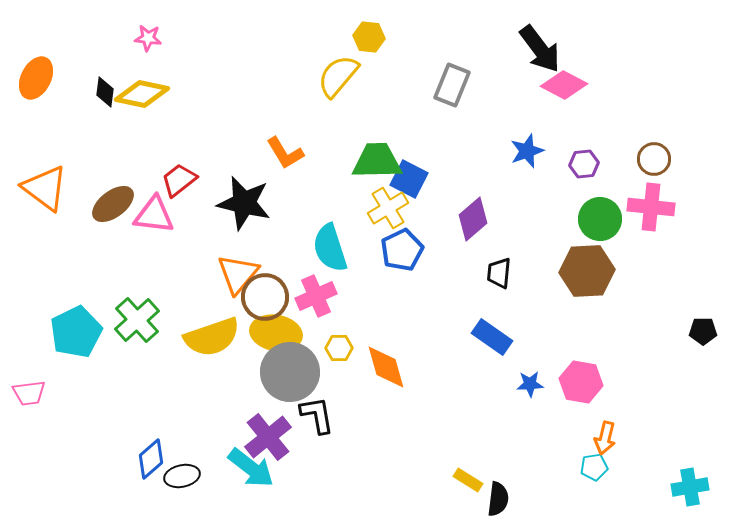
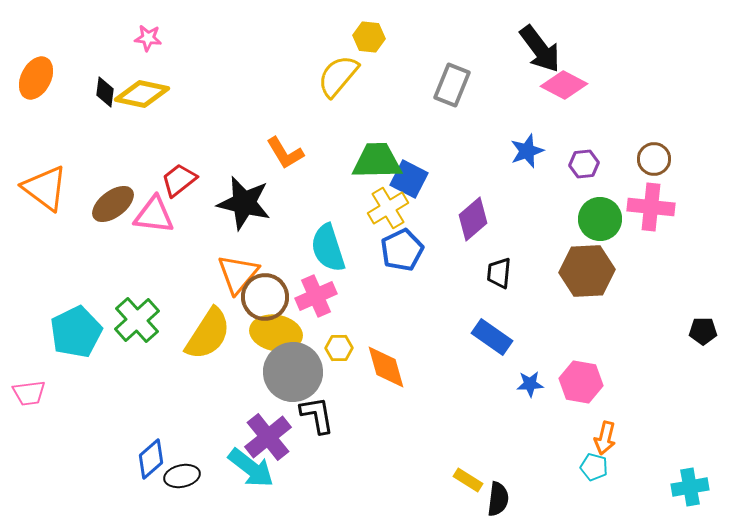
cyan semicircle at (330, 248): moved 2 px left
yellow semicircle at (212, 337): moved 4 px left, 3 px up; rotated 38 degrees counterclockwise
gray circle at (290, 372): moved 3 px right
cyan pentagon at (594, 467): rotated 24 degrees clockwise
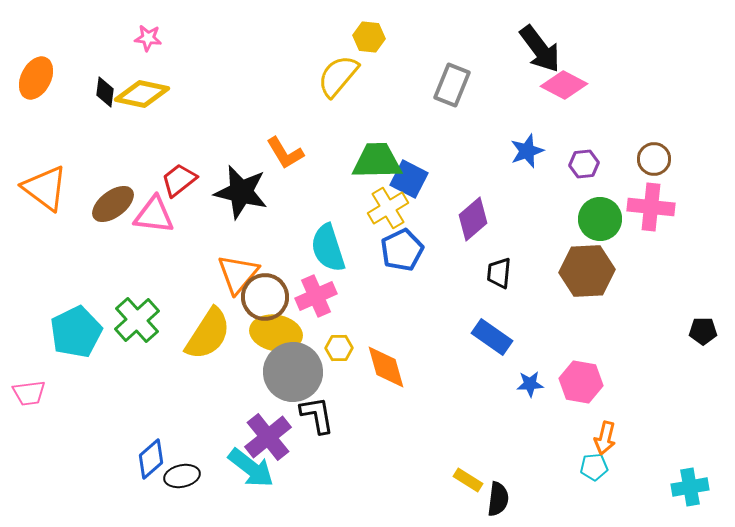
black star at (244, 203): moved 3 px left, 11 px up
cyan pentagon at (594, 467): rotated 20 degrees counterclockwise
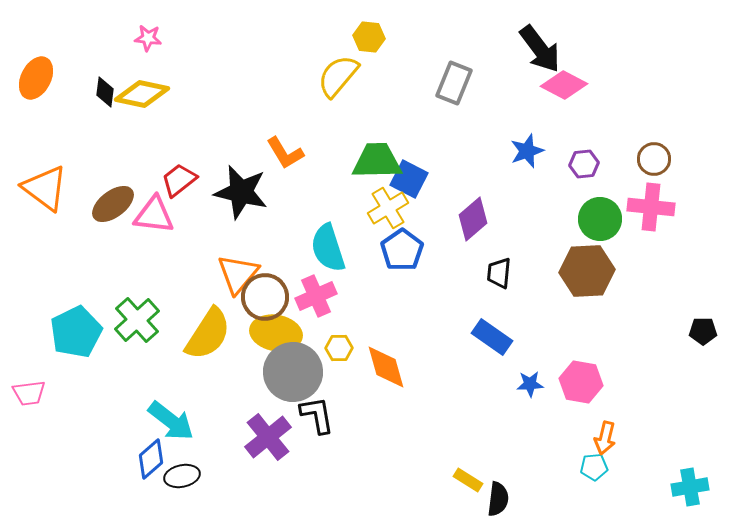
gray rectangle at (452, 85): moved 2 px right, 2 px up
blue pentagon at (402, 250): rotated 9 degrees counterclockwise
cyan arrow at (251, 468): moved 80 px left, 47 px up
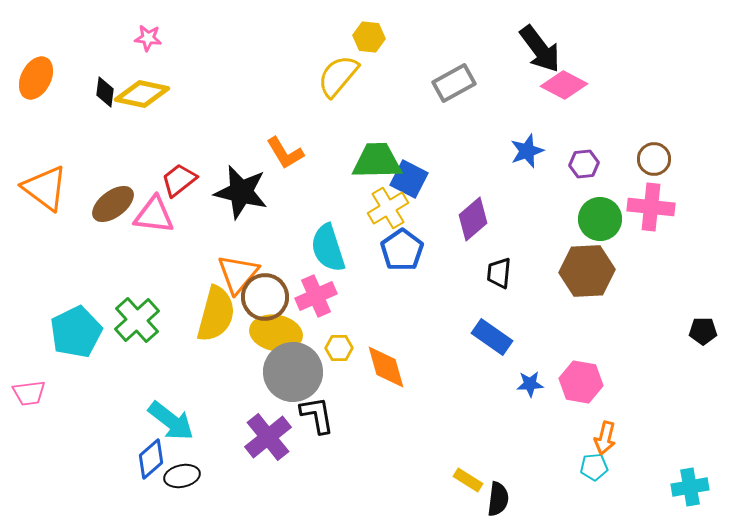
gray rectangle at (454, 83): rotated 39 degrees clockwise
yellow semicircle at (208, 334): moved 8 px right, 20 px up; rotated 18 degrees counterclockwise
